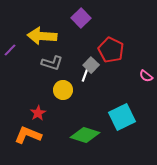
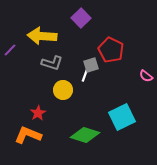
gray square: rotated 28 degrees clockwise
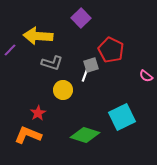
yellow arrow: moved 4 px left
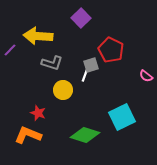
red star: rotated 21 degrees counterclockwise
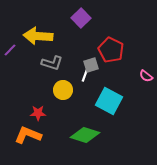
red star: rotated 21 degrees counterclockwise
cyan square: moved 13 px left, 16 px up; rotated 36 degrees counterclockwise
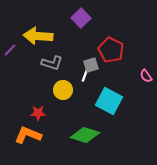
pink semicircle: rotated 16 degrees clockwise
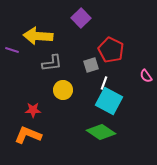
purple line: moved 2 px right; rotated 64 degrees clockwise
gray L-shape: rotated 25 degrees counterclockwise
white line: moved 19 px right, 8 px down
red star: moved 5 px left, 3 px up
green diamond: moved 16 px right, 3 px up; rotated 16 degrees clockwise
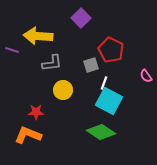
red star: moved 3 px right, 2 px down
